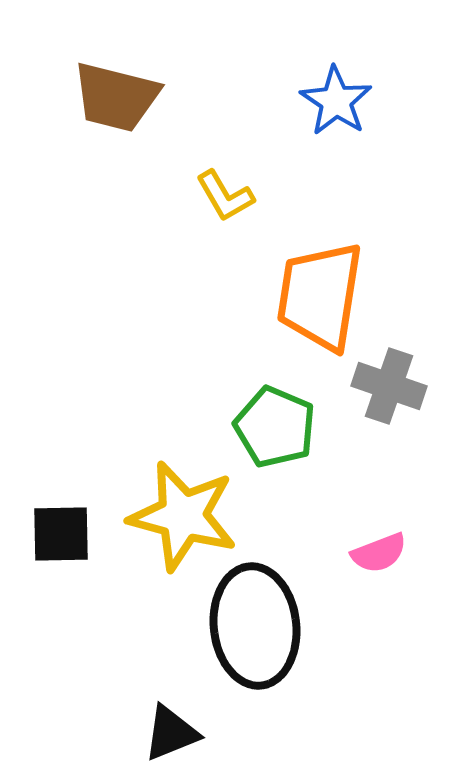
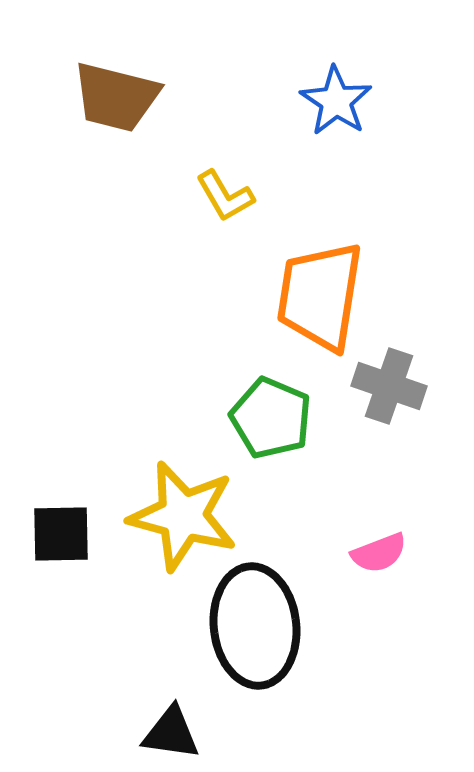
green pentagon: moved 4 px left, 9 px up
black triangle: rotated 30 degrees clockwise
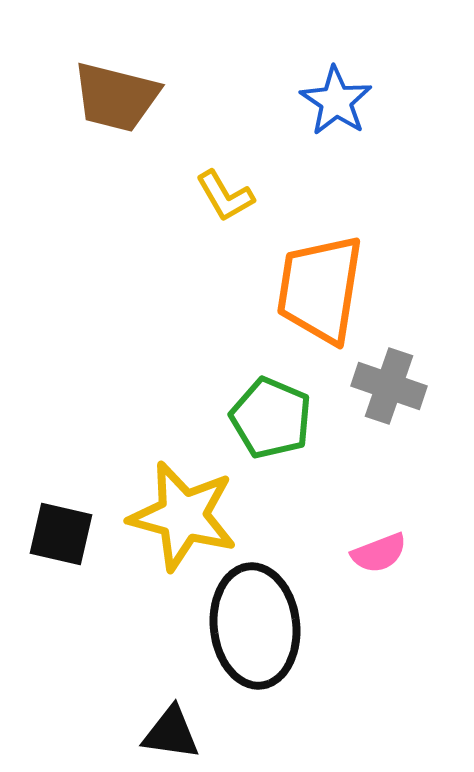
orange trapezoid: moved 7 px up
black square: rotated 14 degrees clockwise
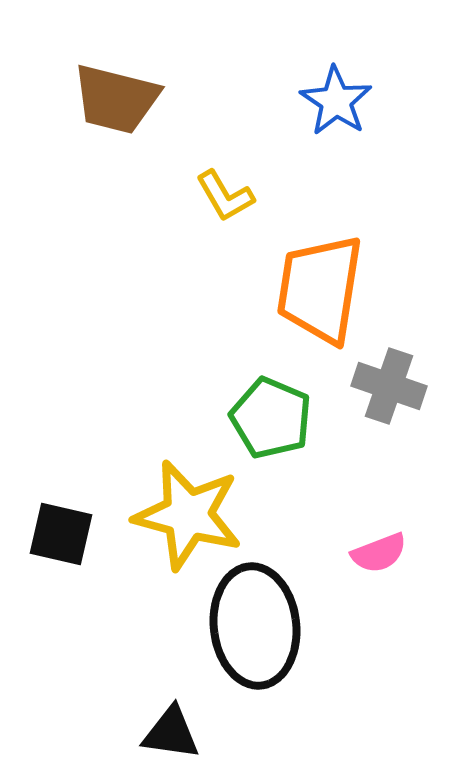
brown trapezoid: moved 2 px down
yellow star: moved 5 px right, 1 px up
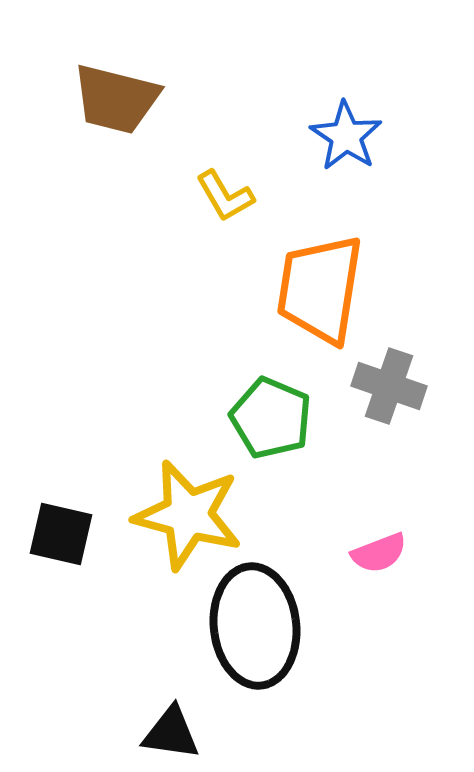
blue star: moved 10 px right, 35 px down
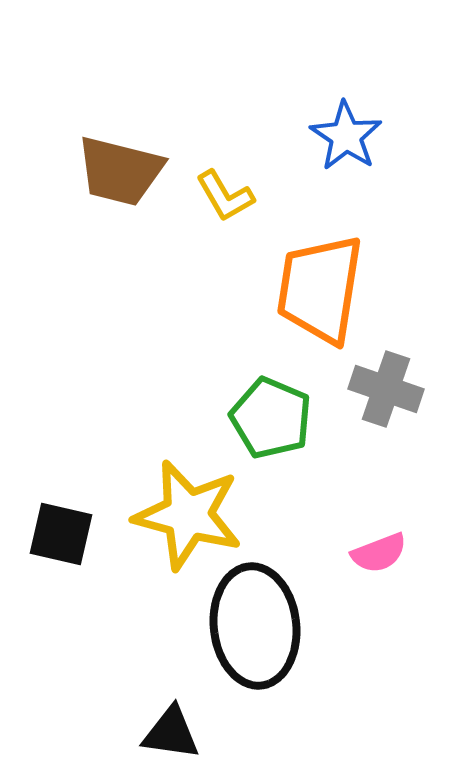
brown trapezoid: moved 4 px right, 72 px down
gray cross: moved 3 px left, 3 px down
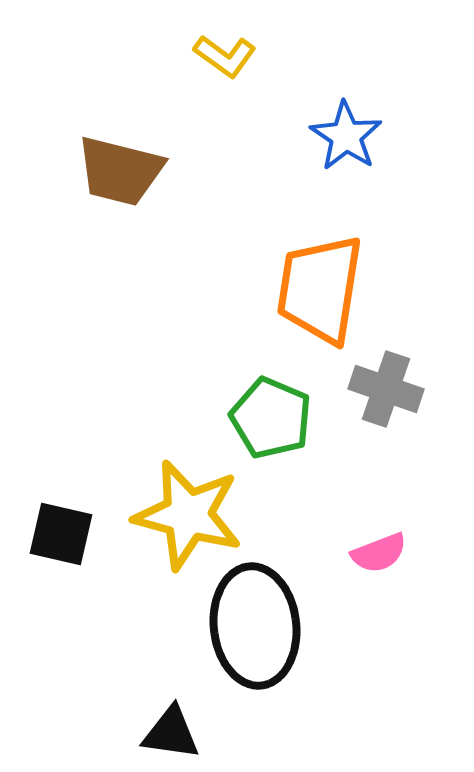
yellow L-shape: moved 140 px up; rotated 24 degrees counterclockwise
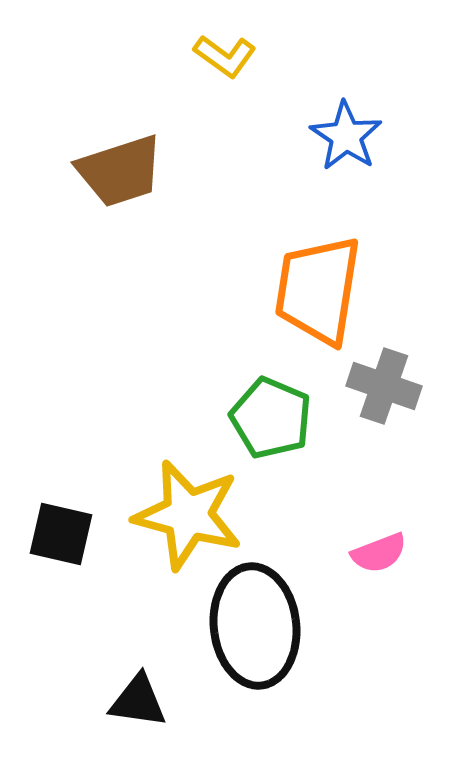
brown trapezoid: rotated 32 degrees counterclockwise
orange trapezoid: moved 2 px left, 1 px down
gray cross: moved 2 px left, 3 px up
black triangle: moved 33 px left, 32 px up
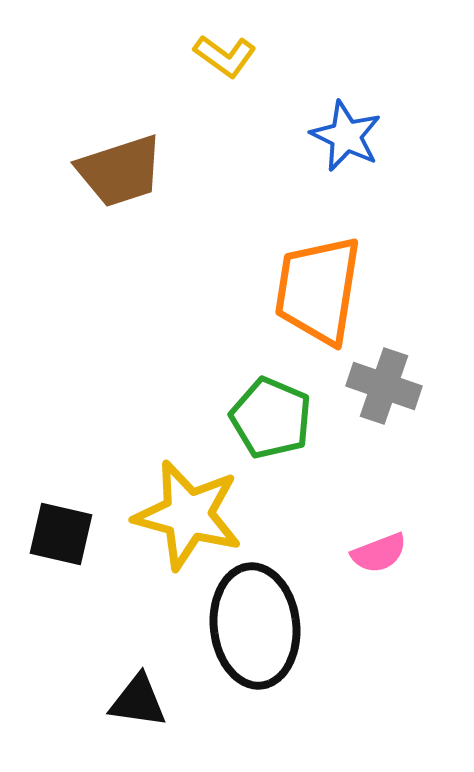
blue star: rotated 8 degrees counterclockwise
